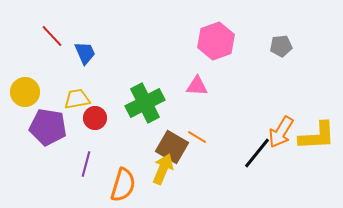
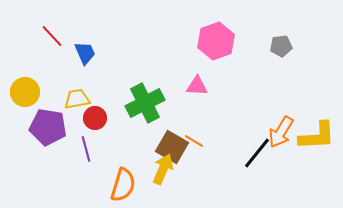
orange line: moved 3 px left, 4 px down
purple line: moved 15 px up; rotated 30 degrees counterclockwise
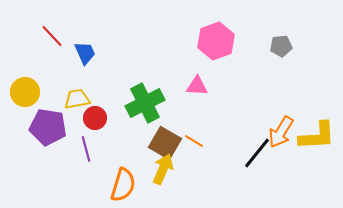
brown square: moved 7 px left, 4 px up
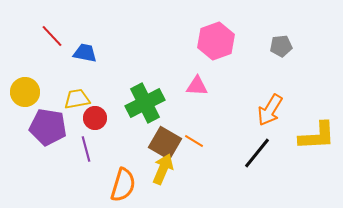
blue trapezoid: rotated 55 degrees counterclockwise
orange arrow: moved 11 px left, 22 px up
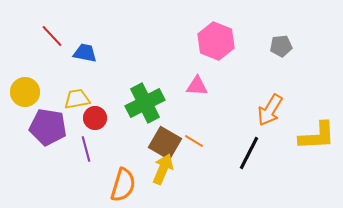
pink hexagon: rotated 18 degrees counterclockwise
black line: moved 8 px left; rotated 12 degrees counterclockwise
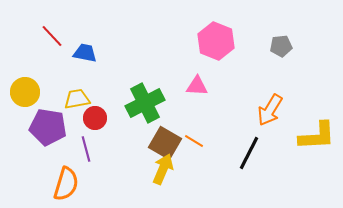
orange semicircle: moved 57 px left, 1 px up
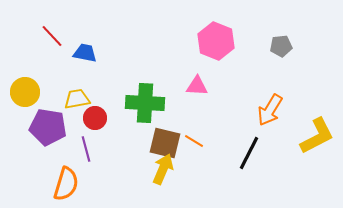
green cross: rotated 30 degrees clockwise
yellow L-shape: rotated 24 degrees counterclockwise
brown square: rotated 16 degrees counterclockwise
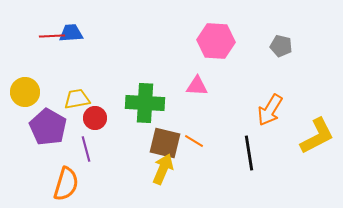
red line: rotated 50 degrees counterclockwise
pink hexagon: rotated 18 degrees counterclockwise
gray pentagon: rotated 20 degrees clockwise
blue trapezoid: moved 14 px left, 20 px up; rotated 15 degrees counterclockwise
purple pentagon: rotated 21 degrees clockwise
black line: rotated 36 degrees counterclockwise
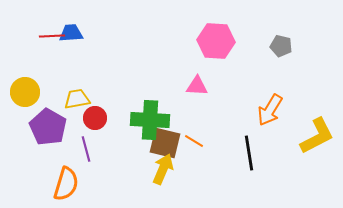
green cross: moved 5 px right, 17 px down
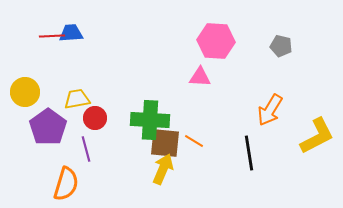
pink triangle: moved 3 px right, 9 px up
purple pentagon: rotated 6 degrees clockwise
brown square: rotated 8 degrees counterclockwise
